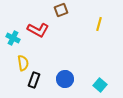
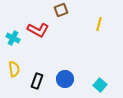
yellow semicircle: moved 9 px left, 6 px down
black rectangle: moved 3 px right, 1 px down
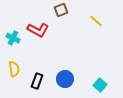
yellow line: moved 3 px left, 3 px up; rotated 64 degrees counterclockwise
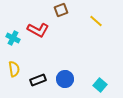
black rectangle: moved 1 px right, 1 px up; rotated 49 degrees clockwise
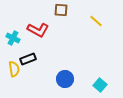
brown square: rotated 24 degrees clockwise
black rectangle: moved 10 px left, 21 px up
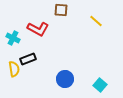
red L-shape: moved 1 px up
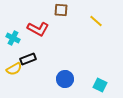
yellow semicircle: rotated 70 degrees clockwise
cyan square: rotated 16 degrees counterclockwise
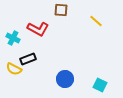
yellow semicircle: rotated 56 degrees clockwise
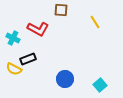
yellow line: moved 1 px left, 1 px down; rotated 16 degrees clockwise
cyan square: rotated 24 degrees clockwise
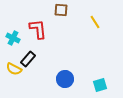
red L-shape: rotated 125 degrees counterclockwise
black rectangle: rotated 28 degrees counterclockwise
cyan square: rotated 24 degrees clockwise
